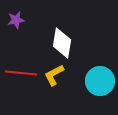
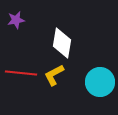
cyan circle: moved 1 px down
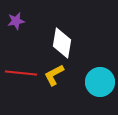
purple star: moved 1 px down
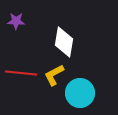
purple star: rotated 12 degrees clockwise
white diamond: moved 2 px right, 1 px up
cyan circle: moved 20 px left, 11 px down
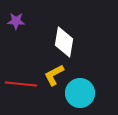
red line: moved 11 px down
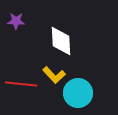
white diamond: moved 3 px left, 1 px up; rotated 12 degrees counterclockwise
yellow L-shape: rotated 105 degrees counterclockwise
cyan circle: moved 2 px left
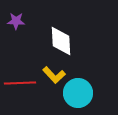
red line: moved 1 px left, 1 px up; rotated 8 degrees counterclockwise
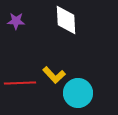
white diamond: moved 5 px right, 21 px up
